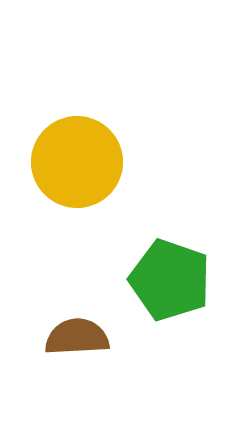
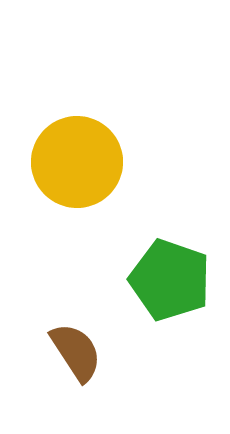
brown semicircle: moved 1 px left, 15 px down; rotated 60 degrees clockwise
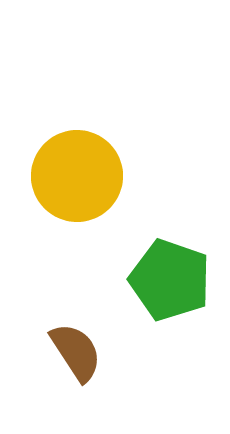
yellow circle: moved 14 px down
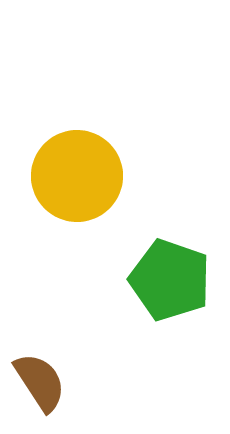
brown semicircle: moved 36 px left, 30 px down
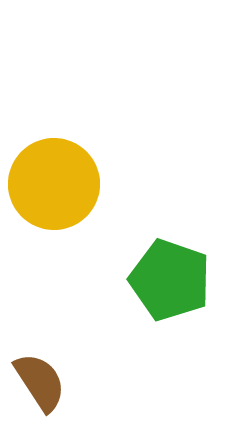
yellow circle: moved 23 px left, 8 px down
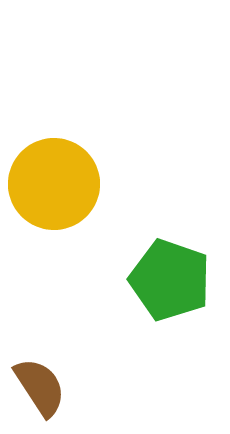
brown semicircle: moved 5 px down
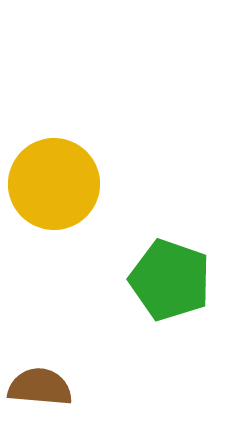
brown semicircle: rotated 52 degrees counterclockwise
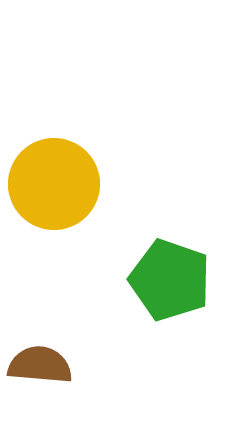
brown semicircle: moved 22 px up
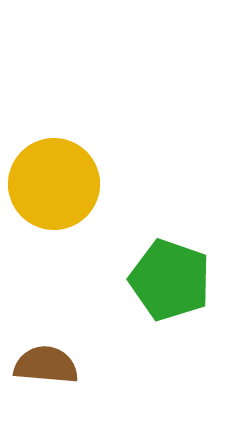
brown semicircle: moved 6 px right
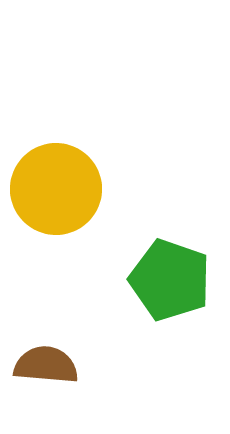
yellow circle: moved 2 px right, 5 px down
